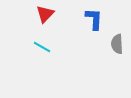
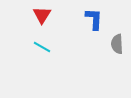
red triangle: moved 3 px left, 1 px down; rotated 12 degrees counterclockwise
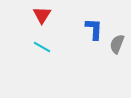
blue L-shape: moved 10 px down
gray semicircle: rotated 24 degrees clockwise
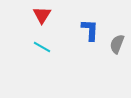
blue L-shape: moved 4 px left, 1 px down
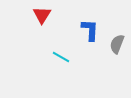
cyan line: moved 19 px right, 10 px down
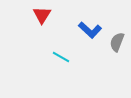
blue L-shape: rotated 130 degrees clockwise
gray semicircle: moved 2 px up
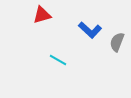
red triangle: rotated 42 degrees clockwise
cyan line: moved 3 px left, 3 px down
